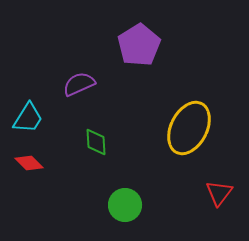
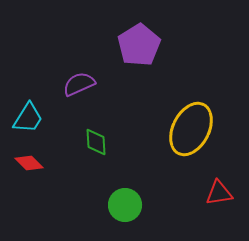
yellow ellipse: moved 2 px right, 1 px down
red triangle: rotated 44 degrees clockwise
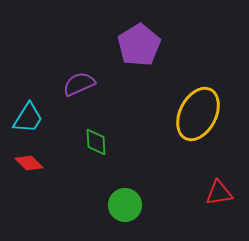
yellow ellipse: moved 7 px right, 15 px up
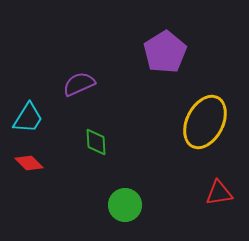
purple pentagon: moved 26 px right, 7 px down
yellow ellipse: moved 7 px right, 8 px down
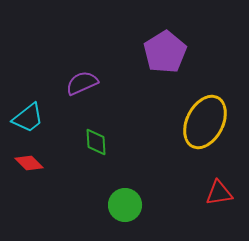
purple semicircle: moved 3 px right, 1 px up
cyan trapezoid: rotated 20 degrees clockwise
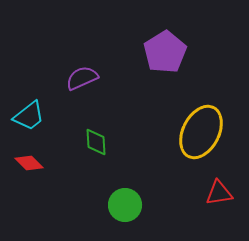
purple semicircle: moved 5 px up
cyan trapezoid: moved 1 px right, 2 px up
yellow ellipse: moved 4 px left, 10 px down
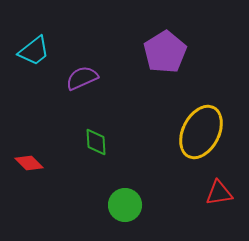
cyan trapezoid: moved 5 px right, 65 px up
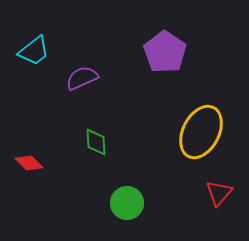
purple pentagon: rotated 6 degrees counterclockwise
red triangle: rotated 40 degrees counterclockwise
green circle: moved 2 px right, 2 px up
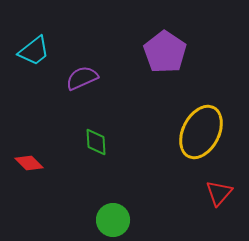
green circle: moved 14 px left, 17 px down
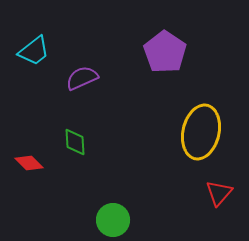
yellow ellipse: rotated 14 degrees counterclockwise
green diamond: moved 21 px left
